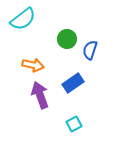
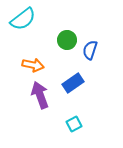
green circle: moved 1 px down
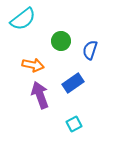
green circle: moved 6 px left, 1 px down
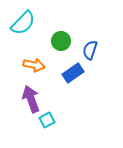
cyan semicircle: moved 4 px down; rotated 8 degrees counterclockwise
orange arrow: moved 1 px right
blue rectangle: moved 10 px up
purple arrow: moved 9 px left, 4 px down
cyan square: moved 27 px left, 4 px up
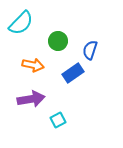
cyan semicircle: moved 2 px left
green circle: moved 3 px left
orange arrow: moved 1 px left
purple arrow: rotated 100 degrees clockwise
cyan square: moved 11 px right
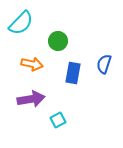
blue semicircle: moved 14 px right, 14 px down
orange arrow: moved 1 px left, 1 px up
blue rectangle: rotated 45 degrees counterclockwise
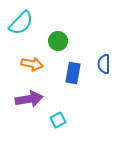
blue semicircle: rotated 18 degrees counterclockwise
purple arrow: moved 2 px left
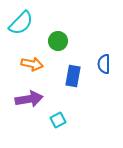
blue rectangle: moved 3 px down
